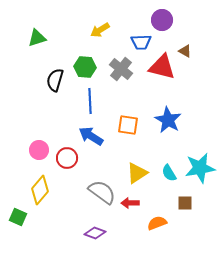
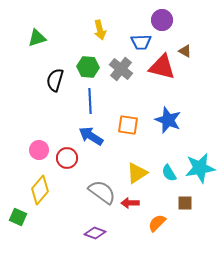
yellow arrow: rotated 72 degrees counterclockwise
green hexagon: moved 3 px right
blue star: rotated 8 degrees counterclockwise
orange semicircle: rotated 24 degrees counterclockwise
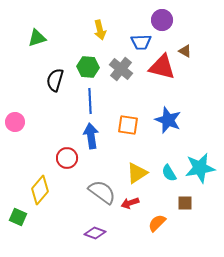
blue arrow: rotated 50 degrees clockwise
pink circle: moved 24 px left, 28 px up
red arrow: rotated 18 degrees counterclockwise
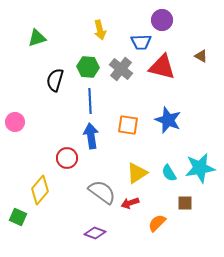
brown triangle: moved 16 px right, 5 px down
